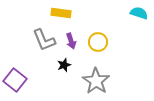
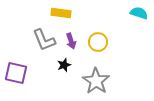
purple square: moved 1 px right, 7 px up; rotated 25 degrees counterclockwise
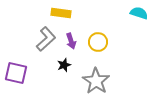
gray L-shape: moved 2 px right, 1 px up; rotated 110 degrees counterclockwise
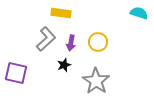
purple arrow: moved 2 px down; rotated 28 degrees clockwise
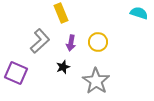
yellow rectangle: rotated 60 degrees clockwise
gray L-shape: moved 6 px left, 2 px down
black star: moved 1 px left, 2 px down
purple square: rotated 10 degrees clockwise
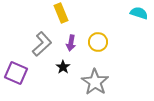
gray L-shape: moved 2 px right, 3 px down
black star: rotated 16 degrees counterclockwise
gray star: moved 1 px left, 1 px down
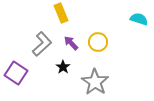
cyan semicircle: moved 6 px down
purple arrow: rotated 126 degrees clockwise
purple square: rotated 10 degrees clockwise
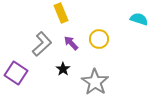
yellow circle: moved 1 px right, 3 px up
black star: moved 2 px down
